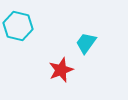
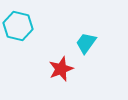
red star: moved 1 px up
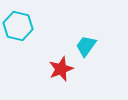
cyan trapezoid: moved 3 px down
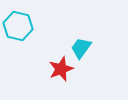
cyan trapezoid: moved 5 px left, 2 px down
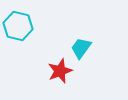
red star: moved 1 px left, 2 px down
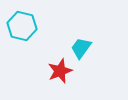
cyan hexagon: moved 4 px right
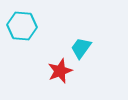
cyan hexagon: rotated 8 degrees counterclockwise
